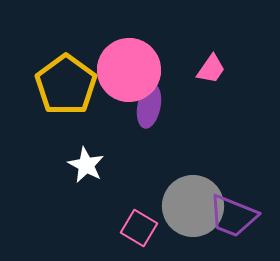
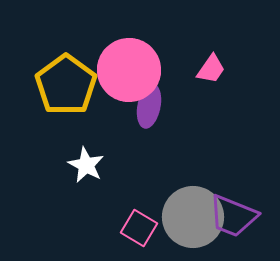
gray circle: moved 11 px down
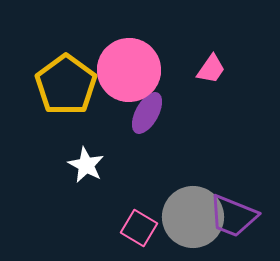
purple ellipse: moved 2 px left, 7 px down; rotated 18 degrees clockwise
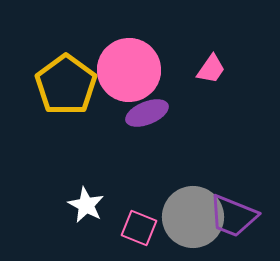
purple ellipse: rotated 39 degrees clockwise
white star: moved 40 px down
pink square: rotated 9 degrees counterclockwise
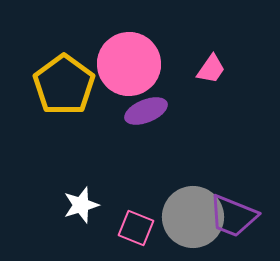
pink circle: moved 6 px up
yellow pentagon: moved 2 px left
purple ellipse: moved 1 px left, 2 px up
white star: moved 5 px left; rotated 27 degrees clockwise
pink square: moved 3 px left
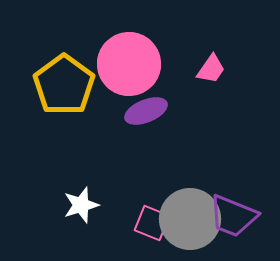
gray circle: moved 3 px left, 2 px down
pink square: moved 16 px right, 5 px up
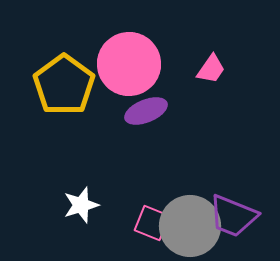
gray circle: moved 7 px down
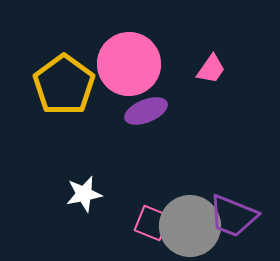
white star: moved 3 px right, 11 px up; rotated 6 degrees clockwise
